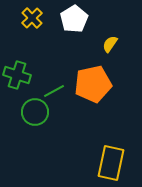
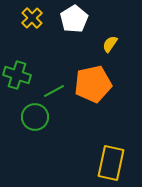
green circle: moved 5 px down
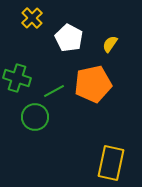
white pentagon: moved 5 px left, 19 px down; rotated 12 degrees counterclockwise
green cross: moved 3 px down
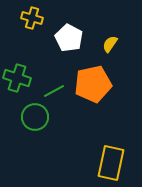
yellow cross: rotated 30 degrees counterclockwise
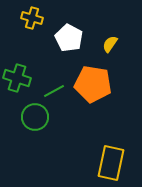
orange pentagon: rotated 21 degrees clockwise
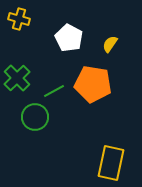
yellow cross: moved 13 px left, 1 px down
green cross: rotated 28 degrees clockwise
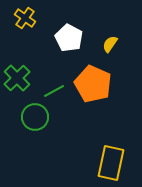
yellow cross: moved 6 px right, 1 px up; rotated 20 degrees clockwise
orange pentagon: rotated 15 degrees clockwise
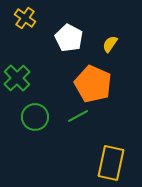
green line: moved 24 px right, 25 px down
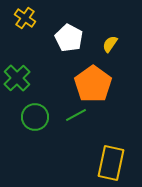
orange pentagon: rotated 12 degrees clockwise
green line: moved 2 px left, 1 px up
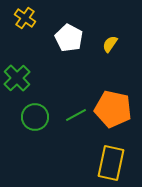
orange pentagon: moved 20 px right, 25 px down; rotated 24 degrees counterclockwise
